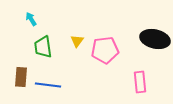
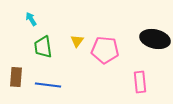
pink pentagon: rotated 12 degrees clockwise
brown rectangle: moved 5 px left
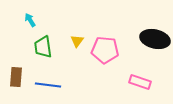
cyan arrow: moved 1 px left, 1 px down
pink rectangle: rotated 65 degrees counterclockwise
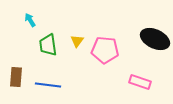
black ellipse: rotated 12 degrees clockwise
green trapezoid: moved 5 px right, 2 px up
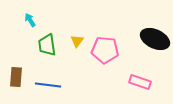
green trapezoid: moved 1 px left
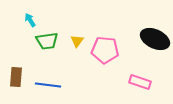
green trapezoid: moved 4 px up; rotated 90 degrees counterclockwise
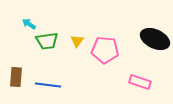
cyan arrow: moved 1 px left, 4 px down; rotated 24 degrees counterclockwise
